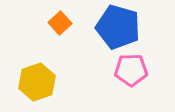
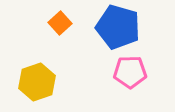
pink pentagon: moved 1 px left, 2 px down
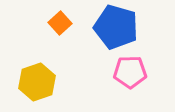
blue pentagon: moved 2 px left
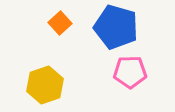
yellow hexagon: moved 8 px right, 3 px down
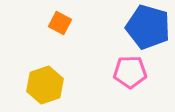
orange square: rotated 20 degrees counterclockwise
blue pentagon: moved 32 px right
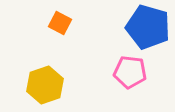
pink pentagon: rotated 8 degrees clockwise
